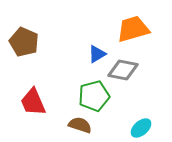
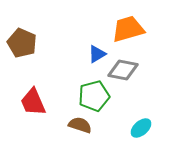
orange trapezoid: moved 5 px left
brown pentagon: moved 2 px left, 1 px down
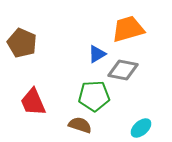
green pentagon: rotated 12 degrees clockwise
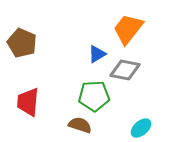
orange trapezoid: rotated 36 degrees counterclockwise
gray diamond: moved 2 px right
red trapezoid: moved 5 px left; rotated 28 degrees clockwise
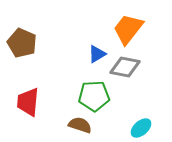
gray diamond: moved 3 px up
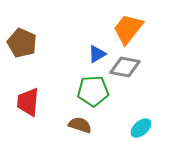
green pentagon: moved 1 px left, 5 px up
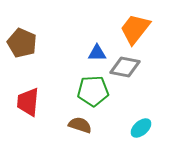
orange trapezoid: moved 7 px right
blue triangle: moved 1 px up; rotated 30 degrees clockwise
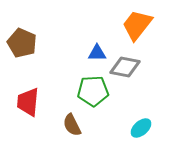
orange trapezoid: moved 2 px right, 4 px up
brown semicircle: moved 8 px left; rotated 135 degrees counterclockwise
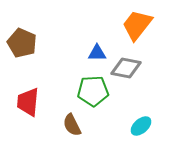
gray diamond: moved 1 px right, 1 px down
cyan ellipse: moved 2 px up
